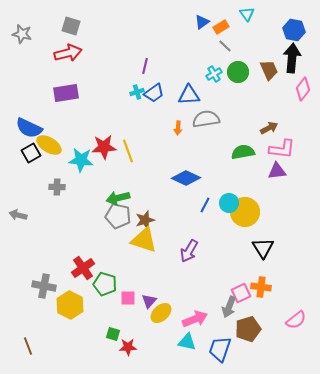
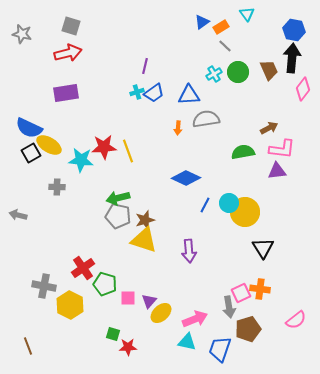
purple arrow at (189, 251): rotated 35 degrees counterclockwise
orange cross at (261, 287): moved 1 px left, 2 px down
gray arrow at (229, 307): rotated 30 degrees counterclockwise
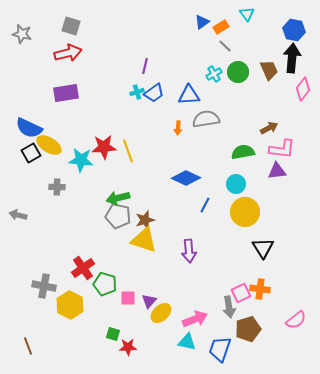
cyan circle at (229, 203): moved 7 px right, 19 px up
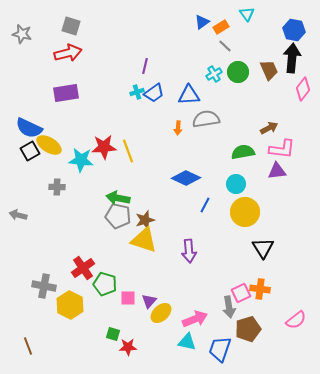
black square at (31, 153): moved 1 px left, 2 px up
green arrow at (118, 198): rotated 25 degrees clockwise
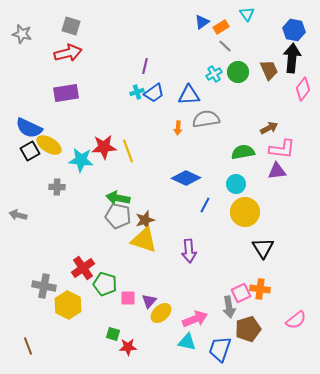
yellow hexagon at (70, 305): moved 2 px left
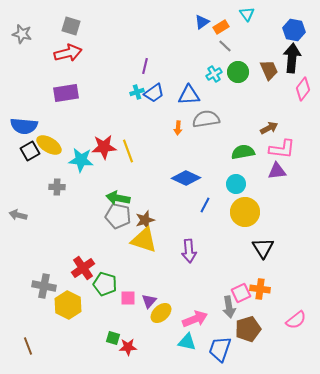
blue semicircle at (29, 128): moved 5 px left, 2 px up; rotated 20 degrees counterclockwise
green square at (113, 334): moved 4 px down
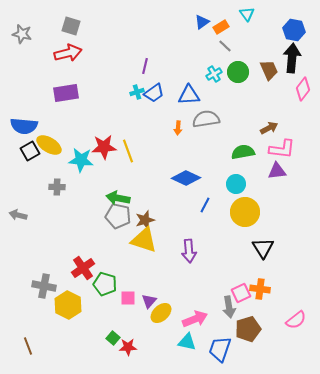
green square at (113, 338): rotated 24 degrees clockwise
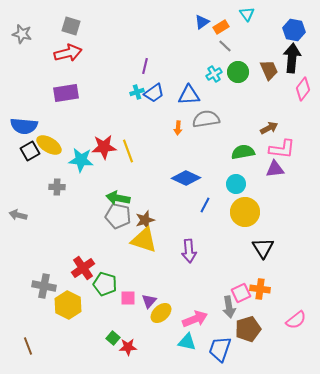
purple triangle at (277, 171): moved 2 px left, 2 px up
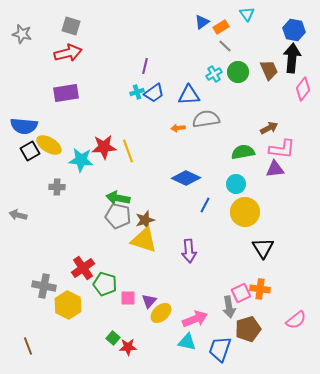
orange arrow at (178, 128): rotated 80 degrees clockwise
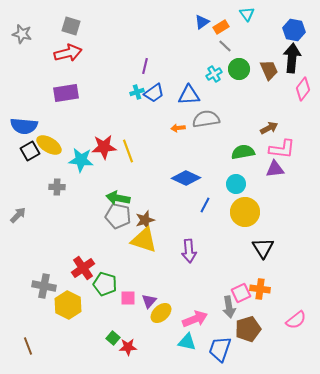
green circle at (238, 72): moved 1 px right, 3 px up
gray arrow at (18, 215): rotated 120 degrees clockwise
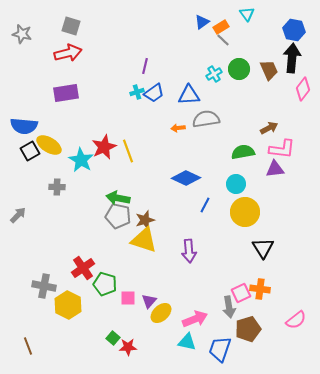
gray line at (225, 46): moved 2 px left, 6 px up
red star at (104, 147): rotated 20 degrees counterclockwise
cyan star at (81, 160): rotated 25 degrees clockwise
